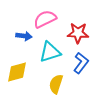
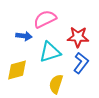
red star: moved 4 px down
yellow diamond: moved 2 px up
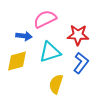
red star: moved 2 px up
yellow diamond: moved 9 px up
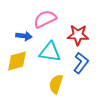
cyan triangle: rotated 25 degrees clockwise
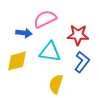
blue arrow: moved 3 px up
blue L-shape: moved 1 px right, 1 px up
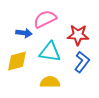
yellow semicircle: moved 6 px left, 2 px up; rotated 72 degrees clockwise
